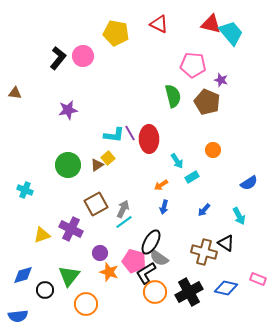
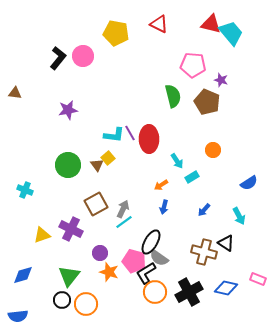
brown triangle at (97, 165): rotated 32 degrees counterclockwise
black circle at (45, 290): moved 17 px right, 10 px down
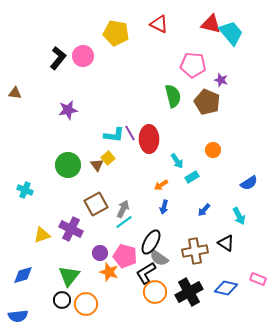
brown cross at (204, 252): moved 9 px left, 1 px up; rotated 25 degrees counterclockwise
pink pentagon at (134, 261): moved 9 px left, 5 px up
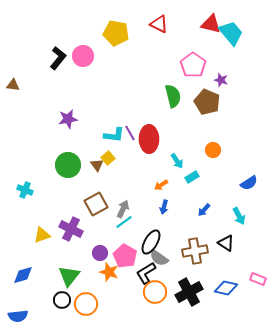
pink pentagon at (193, 65): rotated 30 degrees clockwise
brown triangle at (15, 93): moved 2 px left, 8 px up
purple star at (68, 110): moved 9 px down
pink pentagon at (125, 256): rotated 15 degrees clockwise
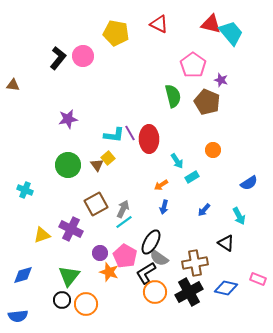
brown cross at (195, 251): moved 12 px down
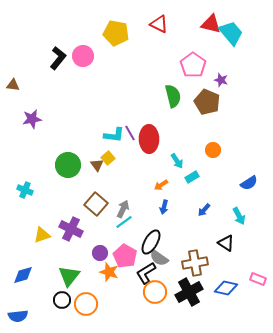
purple star at (68, 119): moved 36 px left
brown square at (96, 204): rotated 20 degrees counterclockwise
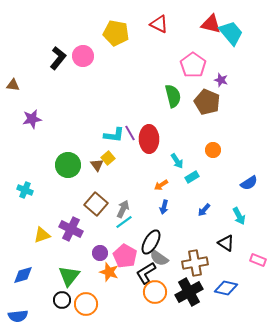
pink rectangle at (258, 279): moved 19 px up
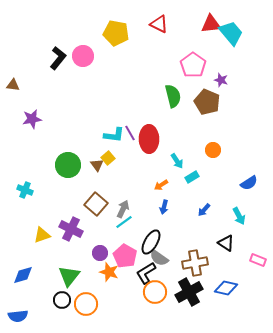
red triangle at (211, 24): rotated 20 degrees counterclockwise
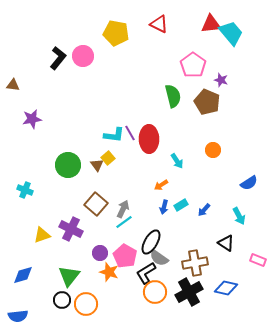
cyan rectangle at (192, 177): moved 11 px left, 28 px down
